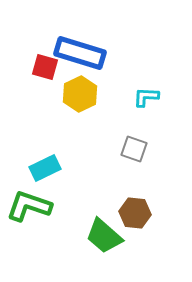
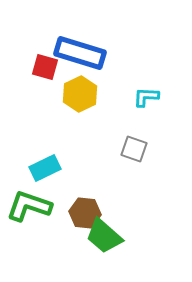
brown hexagon: moved 50 px left
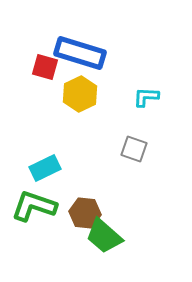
green L-shape: moved 5 px right
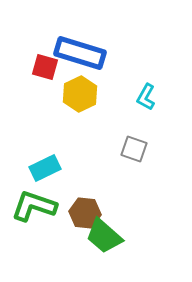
cyan L-shape: rotated 64 degrees counterclockwise
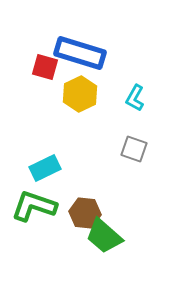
cyan L-shape: moved 11 px left, 1 px down
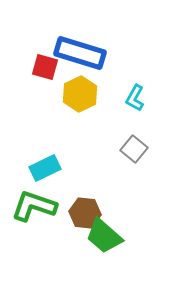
gray square: rotated 20 degrees clockwise
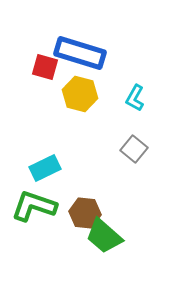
yellow hexagon: rotated 20 degrees counterclockwise
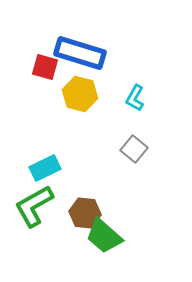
green L-shape: rotated 48 degrees counterclockwise
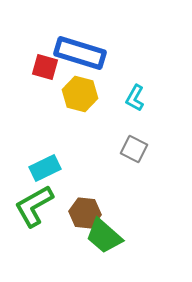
gray square: rotated 12 degrees counterclockwise
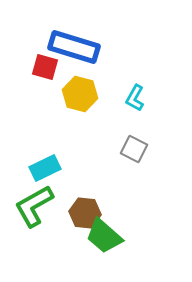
blue rectangle: moved 6 px left, 6 px up
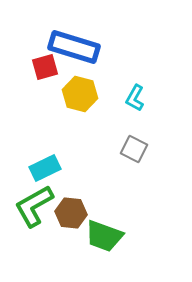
red square: rotated 32 degrees counterclockwise
brown hexagon: moved 14 px left
green trapezoid: rotated 21 degrees counterclockwise
